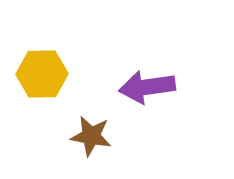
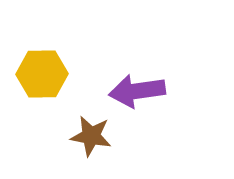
purple arrow: moved 10 px left, 4 px down
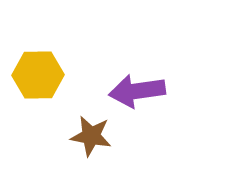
yellow hexagon: moved 4 px left, 1 px down
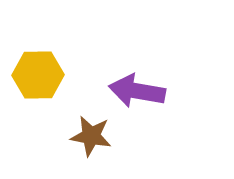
purple arrow: rotated 18 degrees clockwise
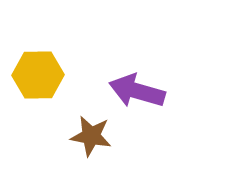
purple arrow: rotated 6 degrees clockwise
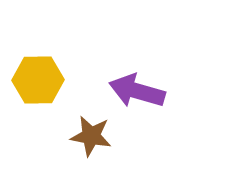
yellow hexagon: moved 5 px down
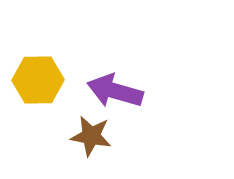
purple arrow: moved 22 px left
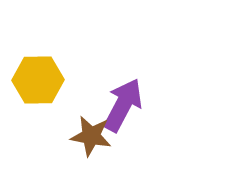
purple arrow: moved 8 px right, 14 px down; rotated 102 degrees clockwise
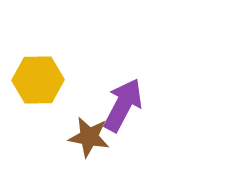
brown star: moved 2 px left, 1 px down
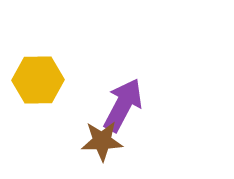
brown star: moved 13 px right, 4 px down; rotated 12 degrees counterclockwise
